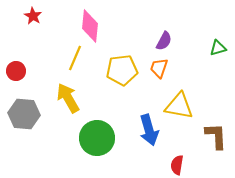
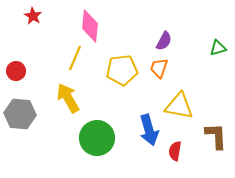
gray hexagon: moved 4 px left
red semicircle: moved 2 px left, 14 px up
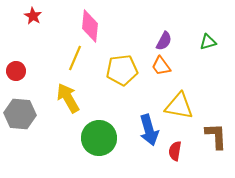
green triangle: moved 10 px left, 6 px up
orange trapezoid: moved 2 px right, 2 px up; rotated 55 degrees counterclockwise
green circle: moved 2 px right
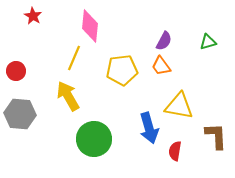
yellow line: moved 1 px left
yellow arrow: moved 2 px up
blue arrow: moved 2 px up
green circle: moved 5 px left, 1 px down
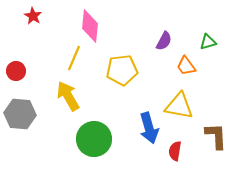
orange trapezoid: moved 25 px right
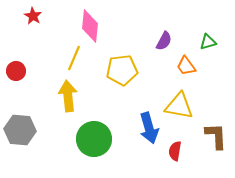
yellow arrow: rotated 24 degrees clockwise
gray hexagon: moved 16 px down
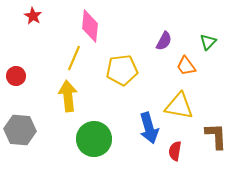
green triangle: rotated 30 degrees counterclockwise
red circle: moved 5 px down
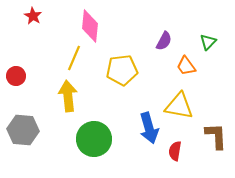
gray hexagon: moved 3 px right
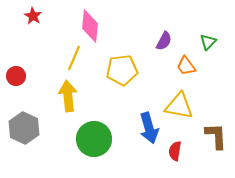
gray hexagon: moved 1 px right, 2 px up; rotated 20 degrees clockwise
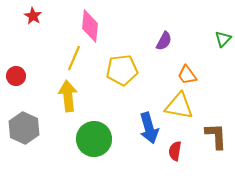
green triangle: moved 15 px right, 3 px up
orange trapezoid: moved 1 px right, 9 px down
